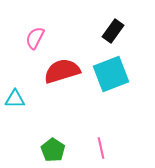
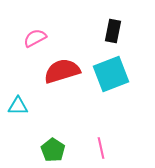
black rectangle: rotated 25 degrees counterclockwise
pink semicircle: rotated 35 degrees clockwise
cyan triangle: moved 3 px right, 7 px down
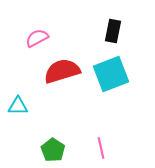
pink semicircle: moved 2 px right
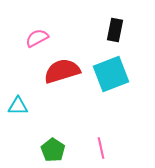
black rectangle: moved 2 px right, 1 px up
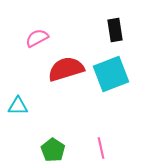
black rectangle: rotated 20 degrees counterclockwise
red semicircle: moved 4 px right, 2 px up
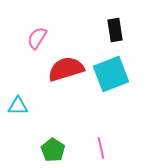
pink semicircle: rotated 30 degrees counterclockwise
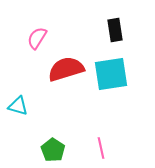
cyan square: rotated 12 degrees clockwise
cyan triangle: rotated 15 degrees clockwise
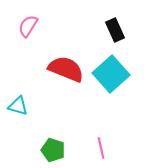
black rectangle: rotated 15 degrees counterclockwise
pink semicircle: moved 9 px left, 12 px up
red semicircle: rotated 39 degrees clockwise
cyan square: rotated 33 degrees counterclockwise
green pentagon: rotated 15 degrees counterclockwise
